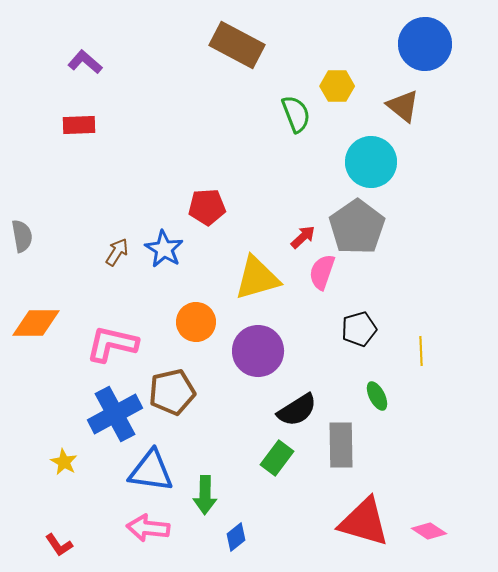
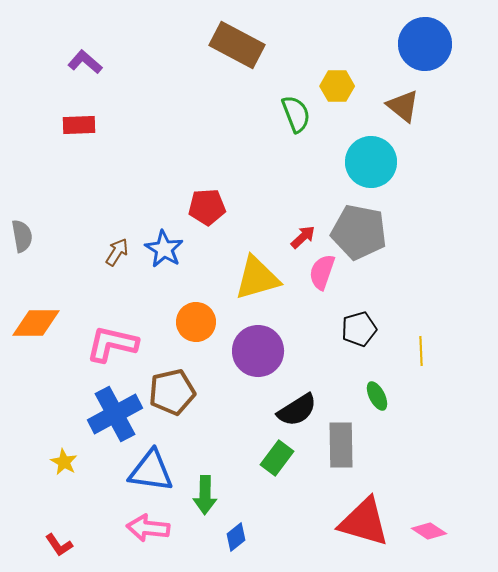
gray pentagon: moved 2 px right, 5 px down; rotated 26 degrees counterclockwise
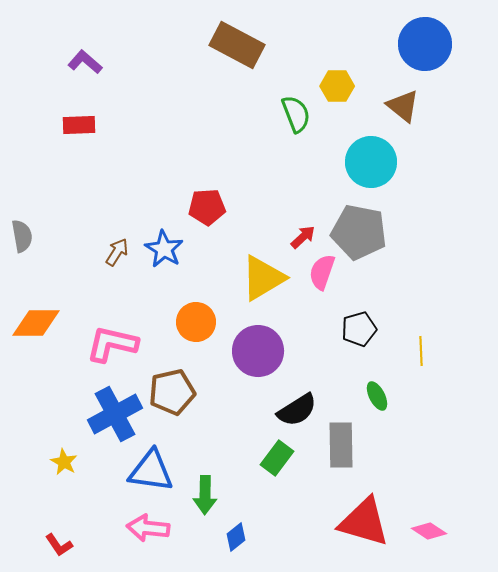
yellow triangle: moved 6 px right; rotated 15 degrees counterclockwise
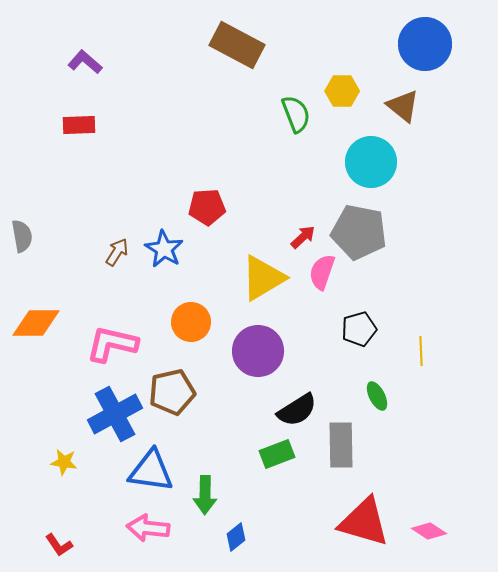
yellow hexagon: moved 5 px right, 5 px down
orange circle: moved 5 px left
green rectangle: moved 4 px up; rotated 32 degrees clockwise
yellow star: rotated 20 degrees counterclockwise
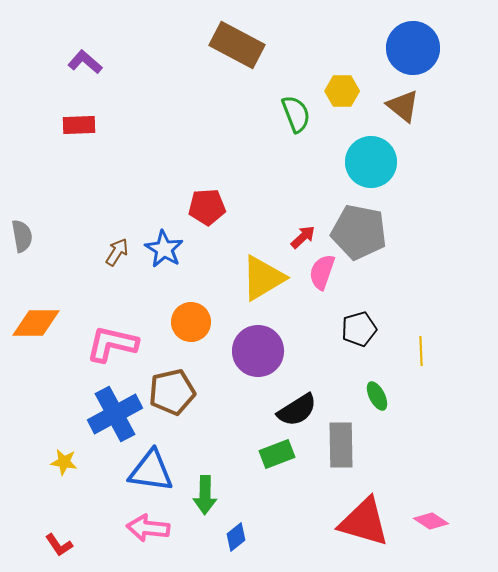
blue circle: moved 12 px left, 4 px down
pink diamond: moved 2 px right, 10 px up
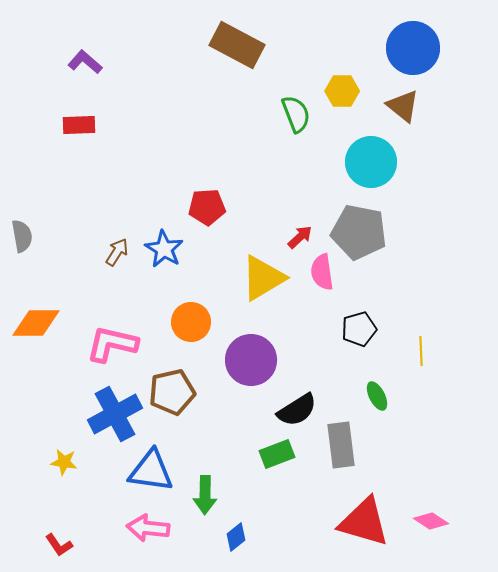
red arrow: moved 3 px left
pink semicircle: rotated 27 degrees counterclockwise
purple circle: moved 7 px left, 9 px down
gray rectangle: rotated 6 degrees counterclockwise
